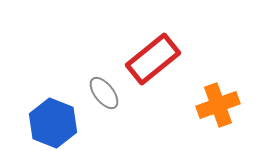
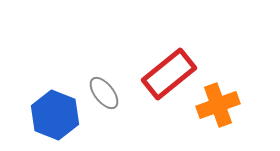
red rectangle: moved 16 px right, 15 px down
blue hexagon: moved 2 px right, 8 px up
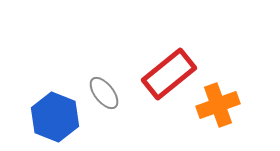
blue hexagon: moved 2 px down
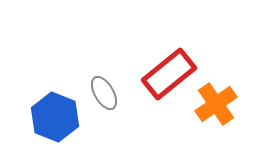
gray ellipse: rotated 8 degrees clockwise
orange cross: moved 2 px left, 1 px up; rotated 15 degrees counterclockwise
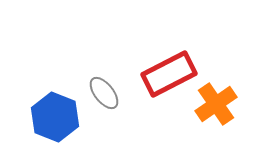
red rectangle: rotated 12 degrees clockwise
gray ellipse: rotated 8 degrees counterclockwise
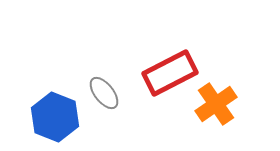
red rectangle: moved 1 px right, 1 px up
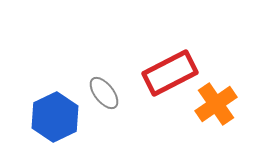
blue hexagon: rotated 12 degrees clockwise
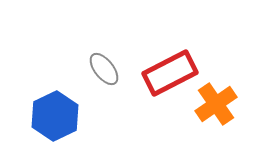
gray ellipse: moved 24 px up
blue hexagon: moved 1 px up
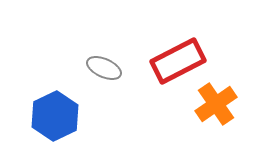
gray ellipse: moved 1 px up; rotated 28 degrees counterclockwise
red rectangle: moved 8 px right, 12 px up
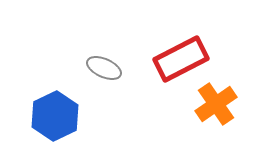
red rectangle: moved 3 px right, 2 px up
